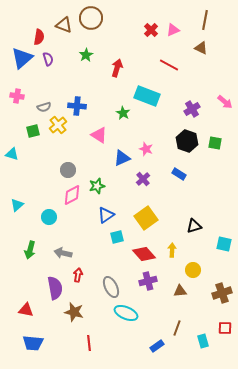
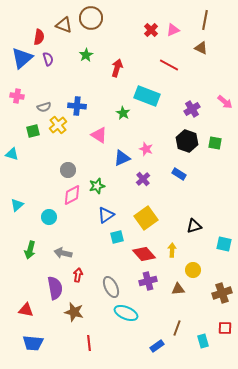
brown triangle at (180, 291): moved 2 px left, 2 px up
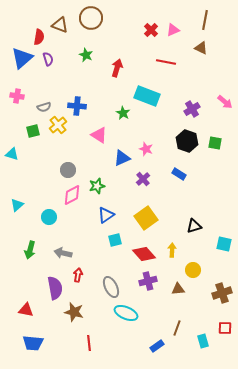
brown triangle at (64, 25): moved 4 px left
green star at (86, 55): rotated 16 degrees counterclockwise
red line at (169, 65): moved 3 px left, 3 px up; rotated 18 degrees counterclockwise
cyan square at (117, 237): moved 2 px left, 3 px down
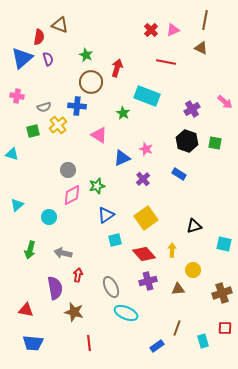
brown circle at (91, 18): moved 64 px down
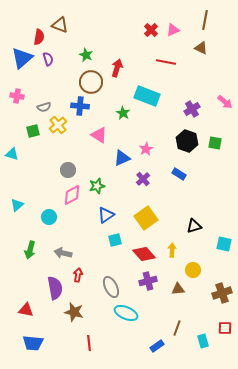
blue cross at (77, 106): moved 3 px right
pink star at (146, 149): rotated 24 degrees clockwise
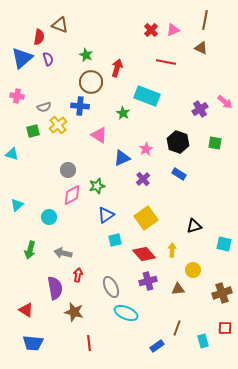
purple cross at (192, 109): moved 8 px right
black hexagon at (187, 141): moved 9 px left, 1 px down
red triangle at (26, 310): rotated 21 degrees clockwise
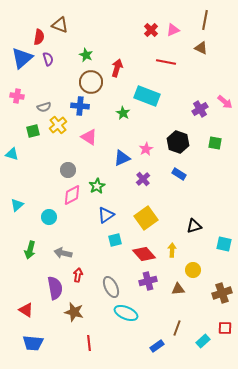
pink triangle at (99, 135): moved 10 px left, 2 px down
green star at (97, 186): rotated 14 degrees counterclockwise
cyan rectangle at (203, 341): rotated 64 degrees clockwise
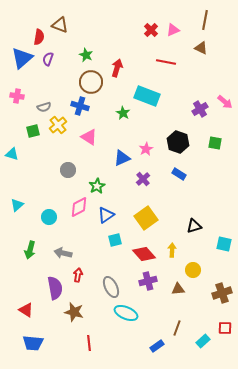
purple semicircle at (48, 59): rotated 144 degrees counterclockwise
blue cross at (80, 106): rotated 12 degrees clockwise
pink diamond at (72, 195): moved 7 px right, 12 px down
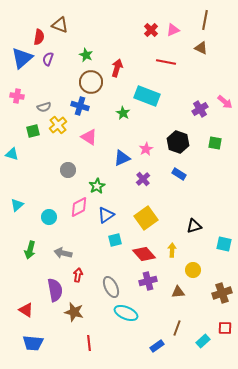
purple semicircle at (55, 288): moved 2 px down
brown triangle at (178, 289): moved 3 px down
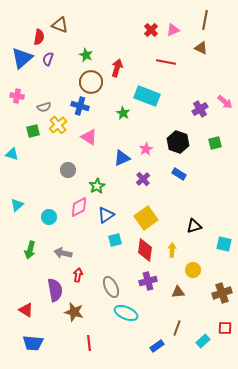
green square at (215, 143): rotated 24 degrees counterclockwise
red diamond at (144, 254): moved 1 px right, 4 px up; rotated 50 degrees clockwise
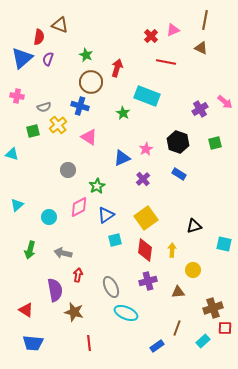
red cross at (151, 30): moved 6 px down
brown cross at (222, 293): moved 9 px left, 15 px down
